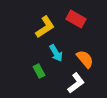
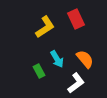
red rectangle: rotated 36 degrees clockwise
cyan arrow: moved 1 px right, 6 px down
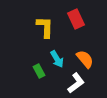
yellow L-shape: rotated 55 degrees counterclockwise
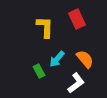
red rectangle: moved 1 px right
cyan arrow: rotated 72 degrees clockwise
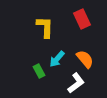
red rectangle: moved 5 px right
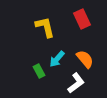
yellow L-shape: rotated 15 degrees counterclockwise
